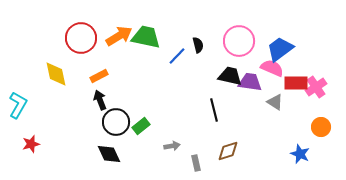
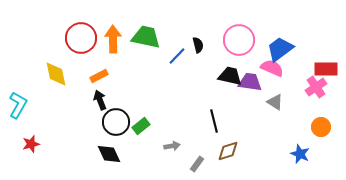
orange arrow: moved 6 px left, 3 px down; rotated 60 degrees counterclockwise
pink circle: moved 1 px up
red rectangle: moved 30 px right, 14 px up
black line: moved 11 px down
gray rectangle: moved 1 px right, 1 px down; rotated 49 degrees clockwise
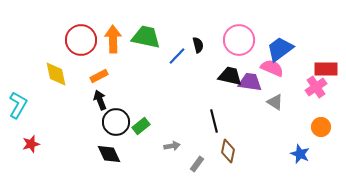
red circle: moved 2 px down
brown diamond: rotated 60 degrees counterclockwise
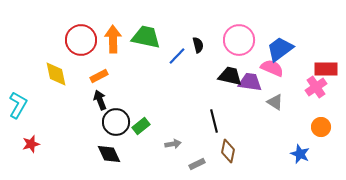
gray arrow: moved 1 px right, 2 px up
gray rectangle: rotated 28 degrees clockwise
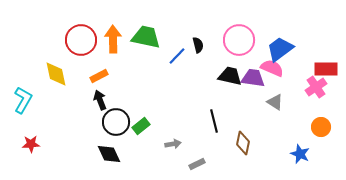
purple trapezoid: moved 3 px right, 4 px up
cyan L-shape: moved 5 px right, 5 px up
red star: rotated 12 degrees clockwise
brown diamond: moved 15 px right, 8 px up
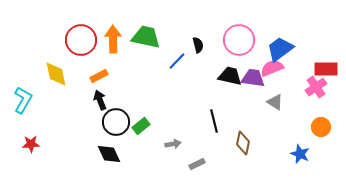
blue line: moved 5 px down
pink semicircle: rotated 45 degrees counterclockwise
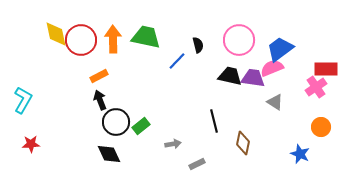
yellow diamond: moved 40 px up
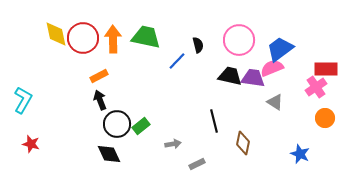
red circle: moved 2 px right, 2 px up
black circle: moved 1 px right, 2 px down
orange circle: moved 4 px right, 9 px up
red star: rotated 18 degrees clockwise
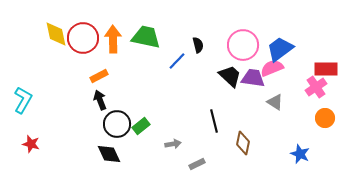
pink circle: moved 4 px right, 5 px down
black trapezoid: rotated 30 degrees clockwise
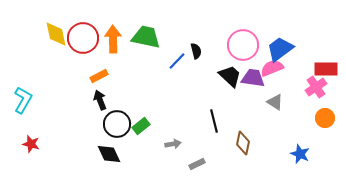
black semicircle: moved 2 px left, 6 px down
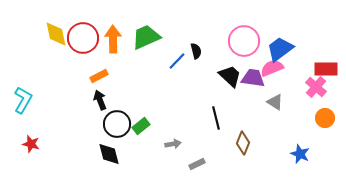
green trapezoid: rotated 36 degrees counterclockwise
pink circle: moved 1 px right, 4 px up
pink cross: rotated 15 degrees counterclockwise
black line: moved 2 px right, 3 px up
brown diamond: rotated 10 degrees clockwise
black diamond: rotated 10 degrees clockwise
